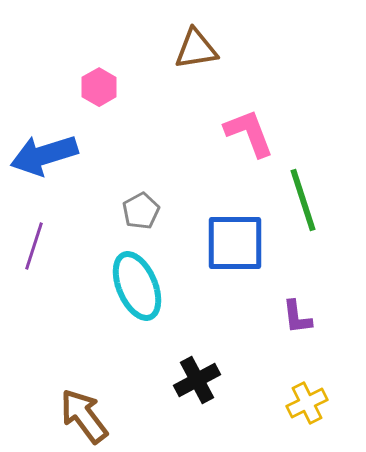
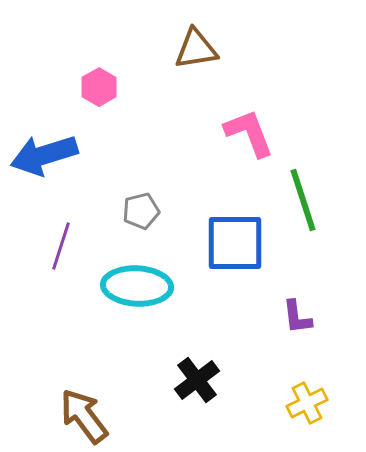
gray pentagon: rotated 15 degrees clockwise
purple line: moved 27 px right
cyan ellipse: rotated 64 degrees counterclockwise
black cross: rotated 9 degrees counterclockwise
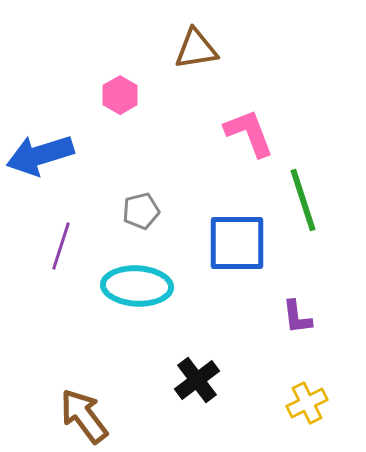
pink hexagon: moved 21 px right, 8 px down
blue arrow: moved 4 px left
blue square: moved 2 px right
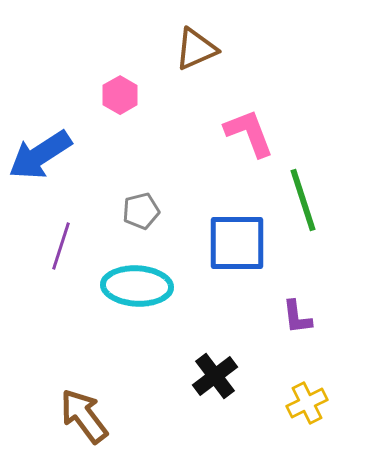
brown triangle: rotated 15 degrees counterclockwise
blue arrow: rotated 16 degrees counterclockwise
black cross: moved 18 px right, 4 px up
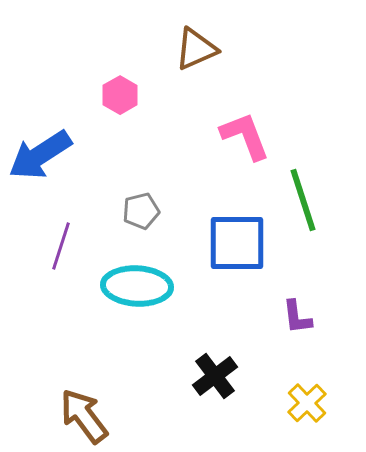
pink L-shape: moved 4 px left, 3 px down
yellow cross: rotated 18 degrees counterclockwise
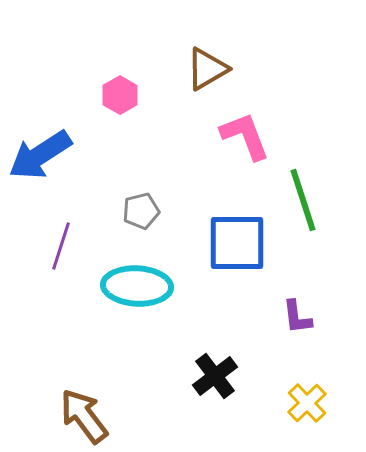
brown triangle: moved 11 px right, 20 px down; rotated 6 degrees counterclockwise
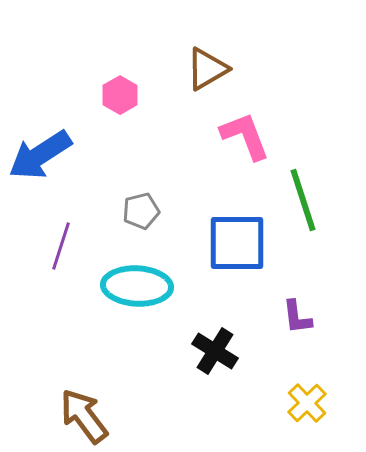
black cross: moved 25 px up; rotated 21 degrees counterclockwise
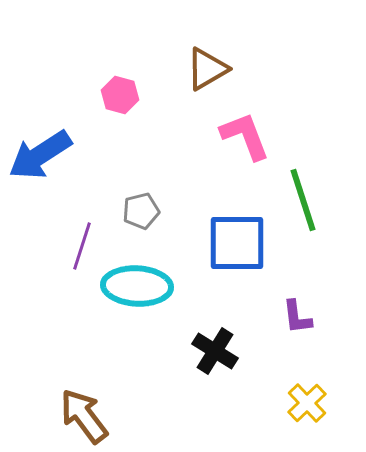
pink hexagon: rotated 15 degrees counterclockwise
purple line: moved 21 px right
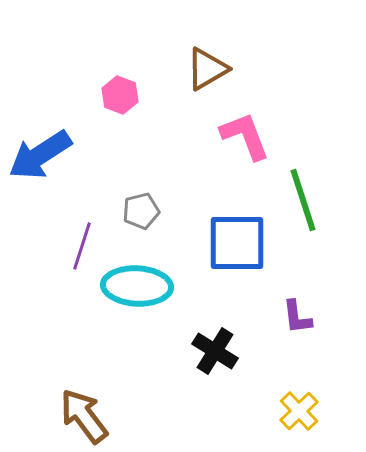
pink hexagon: rotated 6 degrees clockwise
yellow cross: moved 8 px left, 8 px down
